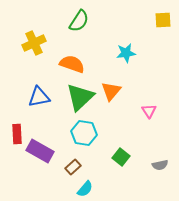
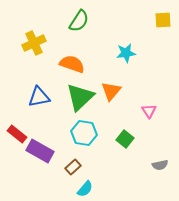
red rectangle: rotated 48 degrees counterclockwise
green square: moved 4 px right, 18 px up
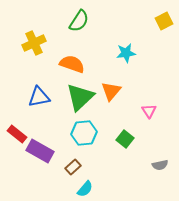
yellow square: moved 1 px right, 1 px down; rotated 24 degrees counterclockwise
cyan hexagon: rotated 15 degrees counterclockwise
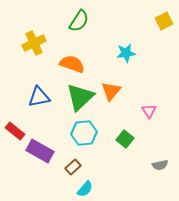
red rectangle: moved 2 px left, 3 px up
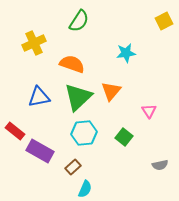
green triangle: moved 2 px left
green square: moved 1 px left, 2 px up
cyan semicircle: rotated 18 degrees counterclockwise
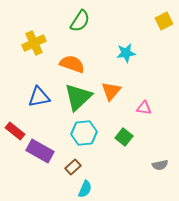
green semicircle: moved 1 px right
pink triangle: moved 5 px left, 3 px up; rotated 49 degrees counterclockwise
